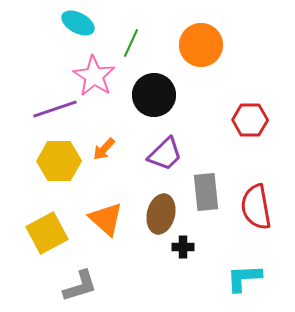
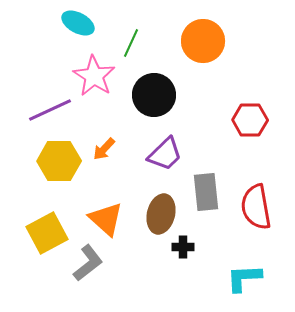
orange circle: moved 2 px right, 4 px up
purple line: moved 5 px left, 1 px down; rotated 6 degrees counterclockwise
gray L-shape: moved 8 px right, 23 px up; rotated 21 degrees counterclockwise
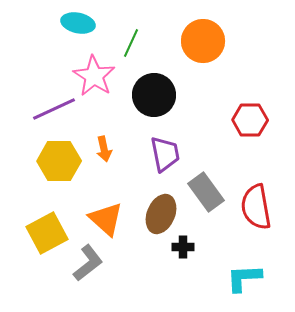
cyan ellipse: rotated 16 degrees counterclockwise
purple line: moved 4 px right, 1 px up
orange arrow: rotated 55 degrees counterclockwise
purple trapezoid: rotated 57 degrees counterclockwise
gray rectangle: rotated 30 degrees counterclockwise
brown ellipse: rotated 9 degrees clockwise
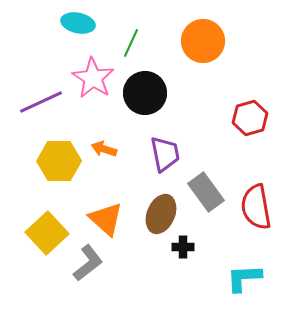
pink star: moved 1 px left, 2 px down
black circle: moved 9 px left, 2 px up
purple line: moved 13 px left, 7 px up
red hexagon: moved 2 px up; rotated 16 degrees counterclockwise
orange arrow: rotated 120 degrees clockwise
yellow square: rotated 15 degrees counterclockwise
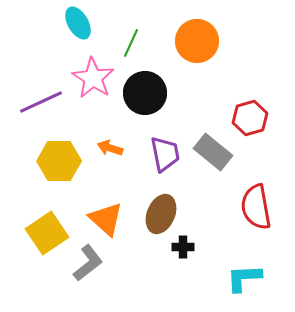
cyan ellipse: rotated 48 degrees clockwise
orange circle: moved 6 px left
orange arrow: moved 6 px right, 1 px up
gray rectangle: moved 7 px right, 40 px up; rotated 15 degrees counterclockwise
yellow square: rotated 9 degrees clockwise
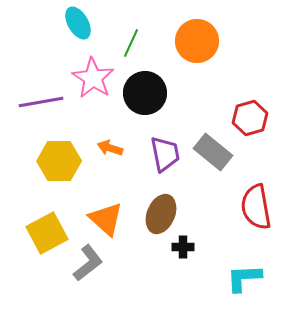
purple line: rotated 15 degrees clockwise
yellow square: rotated 6 degrees clockwise
